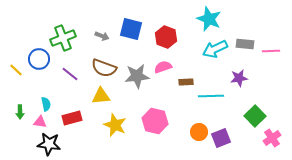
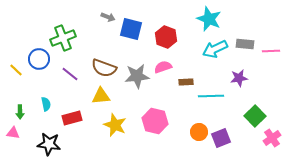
gray arrow: moved 6 px right, 19 px up
pink triangle: moved 27 px left, 11 px down
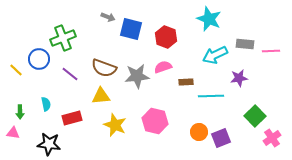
cyan arrow: moved 6 px down
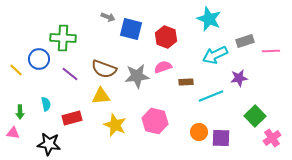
green cross: rotated 25 degrees clockwise
gray rectangle: moved 3 px up; rotated 24 degrees counterclockwise
brown semicircle: moved 1 px down
cyan line: rotated 20 degrees counterclockwise
purple square: rotated 24 degrees clockwise
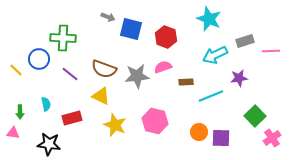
yellow triangle: rotated 30 degrees clockwise
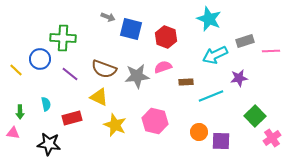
blue circle: moved 1 px right
yellow triangle: moved 2 px left, 1 px down
purple square: moved 3 px down
